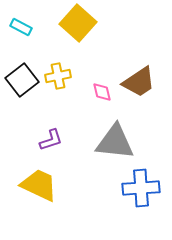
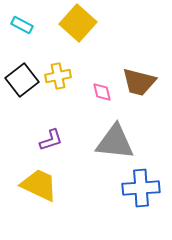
cyan rectangle: moved 1 px right, 2 px up
brown trapezoid: rotated 48 degrees clockwise
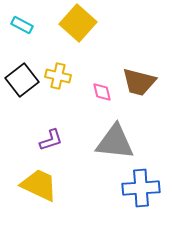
yellow cross: rotated 25 degrees clockwise
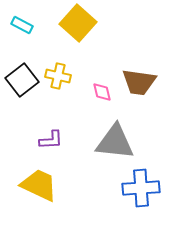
brown trapezoid: rotated 6 degrees counterclockwise
purple L-shape: rotated 15 degrees clockwise
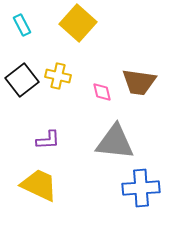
cyan rectangle: rotated 35 degrees clockwise
purple L-shape: moved 3 px left
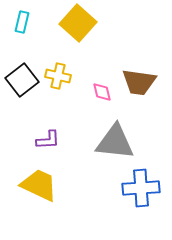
cyan rectangle: moved 3 px up; rotated 40 degrees clockwise
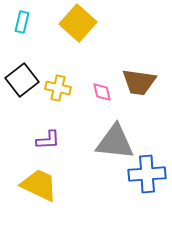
yellow cross: moved 12 px down
blue cross: moved 6 px right, 14 px up
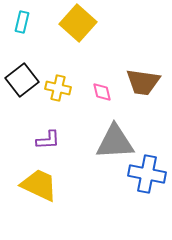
brown trapezoid: moved 4 px right
gray triangle: rotated 9 degrees counterclockwise
blue cross: rotated 15 degrees clockwise
